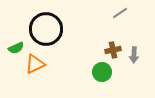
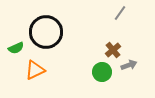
gray line: rotated 21 degrees counterclockwise
black circle: moved 3 px down
brown cross: rotated 28 degrees counterclockwise
gray arrow: moved 5 px left, 10 px down; rotated 112 degrees counterclockwise
orange triangle: moved 6 px down
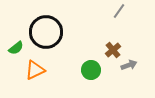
gray line: moved 1 px left, 2 px up
green semicircle: rotated 14 degrees counterclockwise
green circle: moved 11 px left, 2 px up
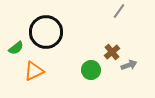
brown cross: moved 1 px left, 2 px down
orange triangle: moved 1 px left, 1 px down
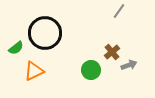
black circle: moved 1 px left, 1 px down
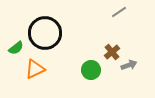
gray line: moved 1 px down; rotated 21 degrees clockwise
orange triangle: moved 1 px right, 2 px up
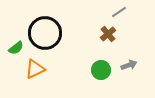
brown cross: moved 4 px left, 18 px up
green circle: moved 10 px right
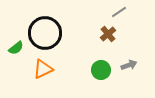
orange triangle: moved 8 px right
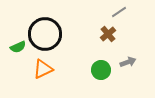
black circle: moved 1 px down
green semicircle: moved 2 px right, 1 px up; rotated 14 degrees clockwise
gray arrow: moved 1 px left, 3 px up
